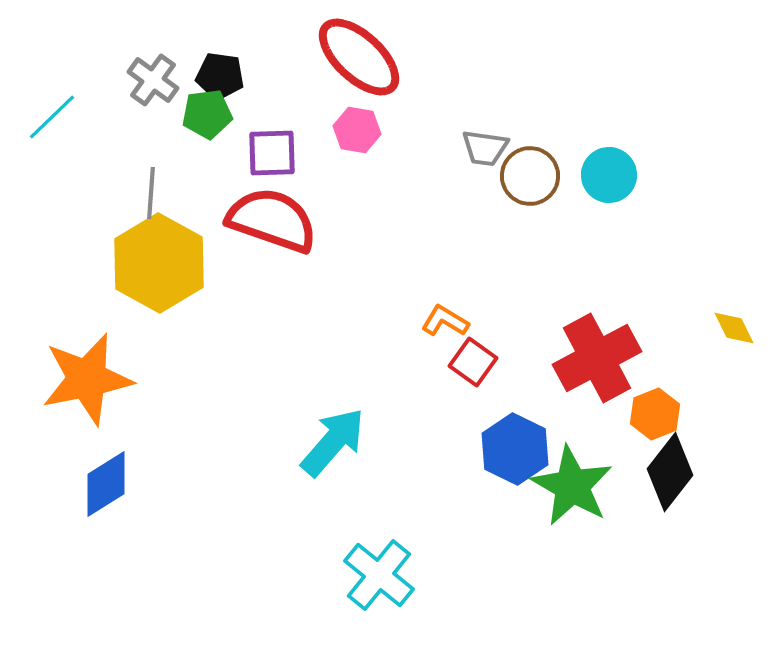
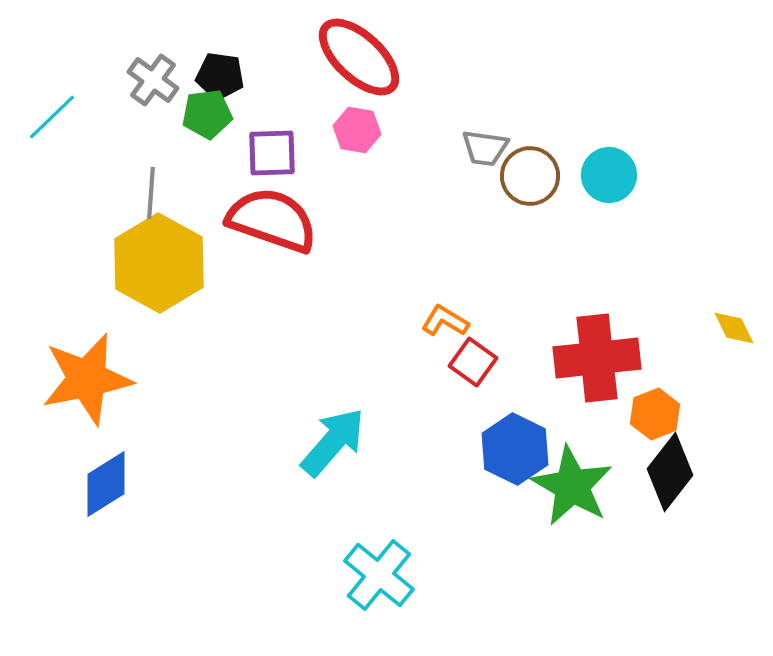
red cross: rotated 22 degrees clockwise
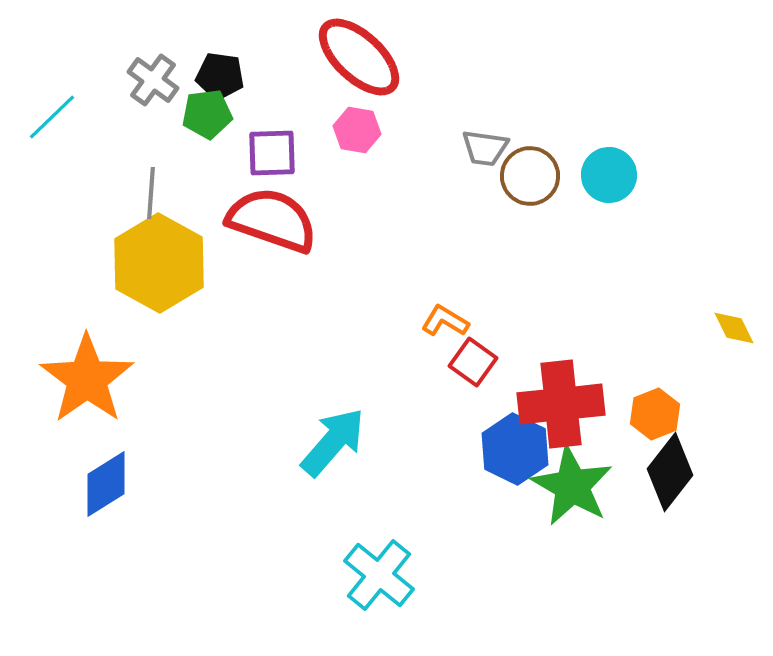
red cross: moved 36 px left, 46 px down
orange star: rotated 24 degrees counterclockwise
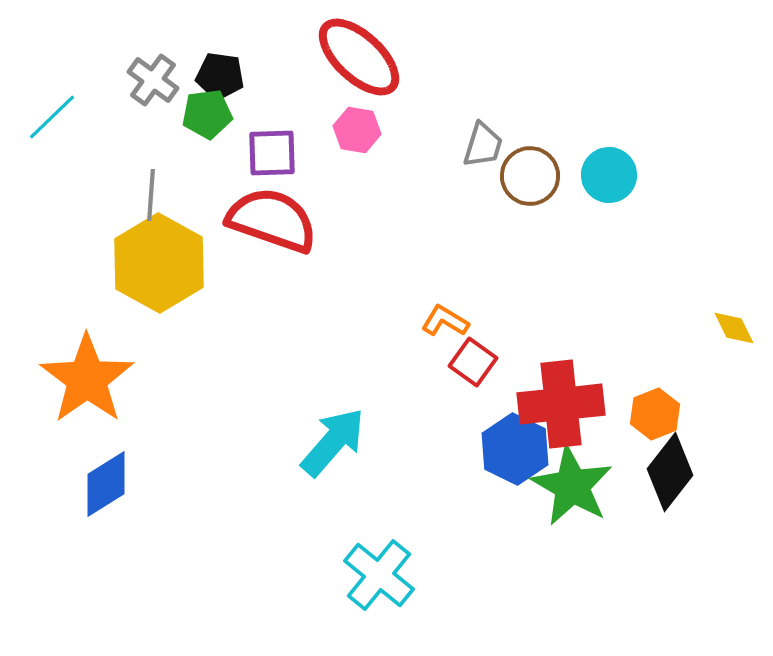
gray trapezoid: moved 2 px left, 3 px up; rotated 81 degrees counterclockwise
gray line: moved 2 px down
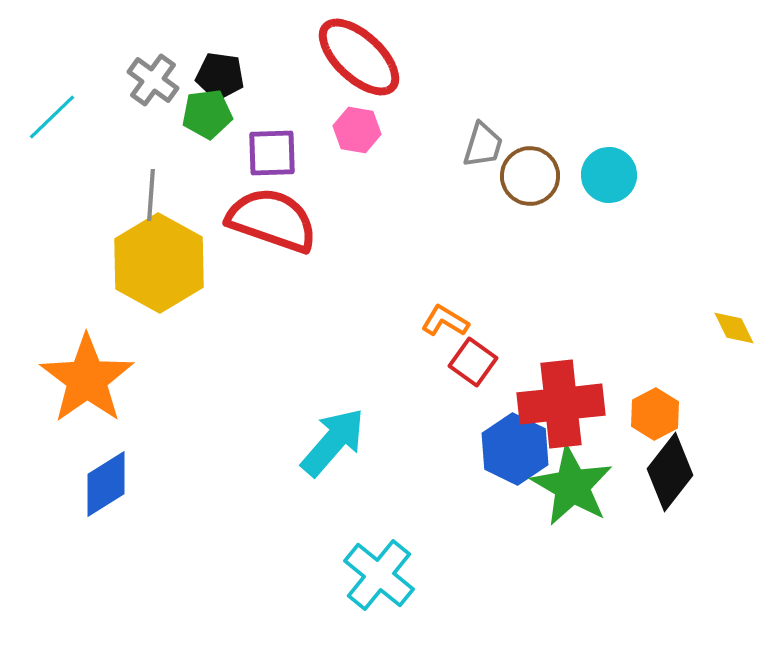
orange hexagon: rotated 6 degrees counterclockwise
